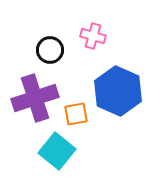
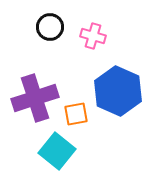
black circle: moved 23 px up
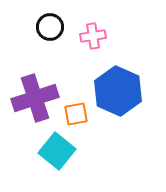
pink cross: rotated 25 degrees counterclockwise
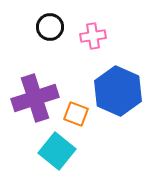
orange square: rotated 30 degrees clockwise
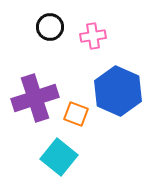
cyan square: moved 2 px right, 6 px down
